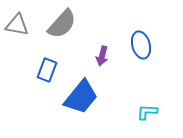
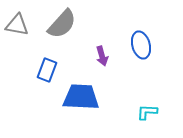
purple arrow: rotated 30 degrees counterclockwise
blue trapezoid: rotated 126 degrees counterclockwise
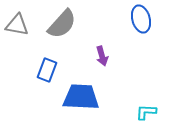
blue ellipse: moved 26 px up
cyan L-shape: moved 1 px left
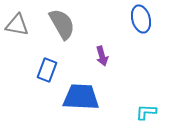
gray semicircle: rotated 72 degrees counterclockwise
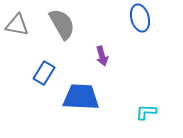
blue ellipse: moved 1 px left, 1 px up
blue rectangle: moved 3 px left, 3 px down; rotated 10 degrees clockwise
